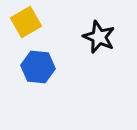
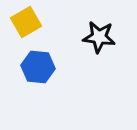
black star: rotated 16 degrees counterclockwise
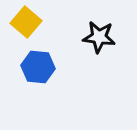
yellow square: rotated 20 degrees counterclockwise
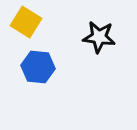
yellow square: rotated 8 degrees counterclockwise
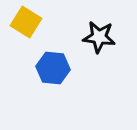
blue hexagon: moved 15 px right, 1 px down
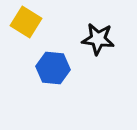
black star: moved 1 px left, 2 px down
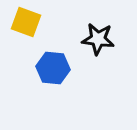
yellow square: rotated 12 degrees counterclockwise
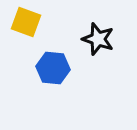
black star: rotated 12 degrees clockwise
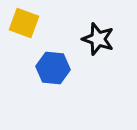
yellow square: moved 2 px left, 1 px down
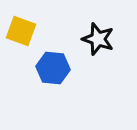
yellow square: moved 3 px left, 8 px down
